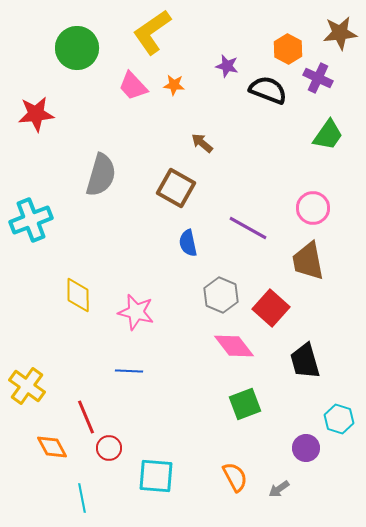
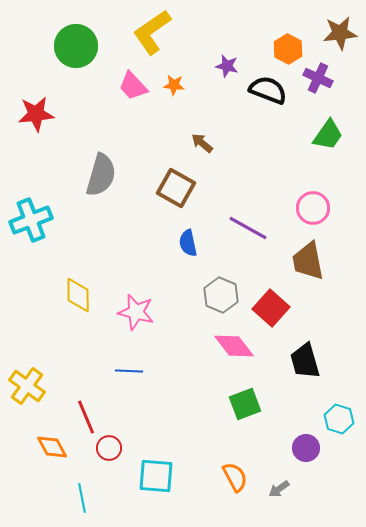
green circle: moved 1 px left, 2 px up
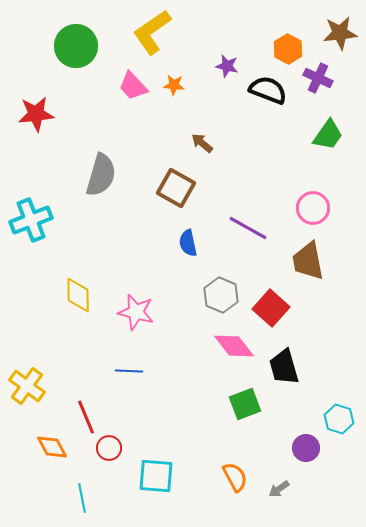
black trapezoid: moved 21 px left, 6 px down
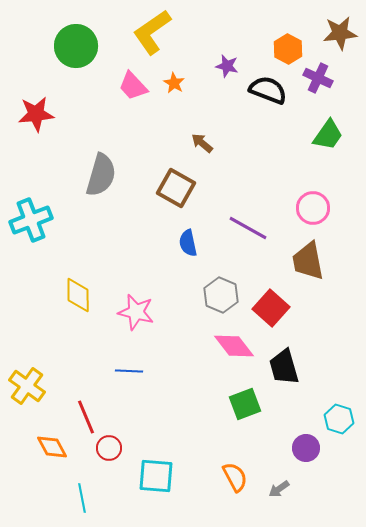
orange star: moved 2 px up; rotated 25 degrees clockwise
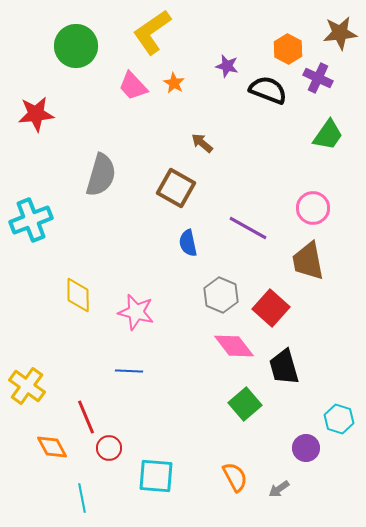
green square: rotated 20 degrees counterclockwise
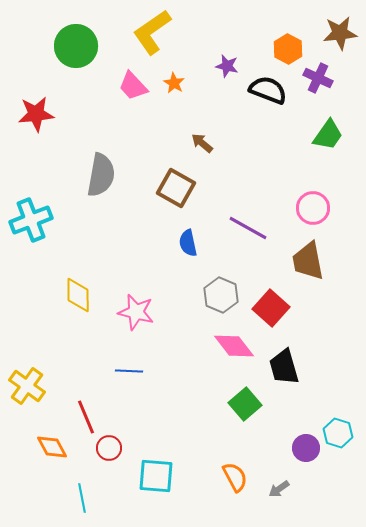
gray semicircle: rotated 6 degrees counterclockwise
cyan hexagon: moved 1 px left, 14 px down
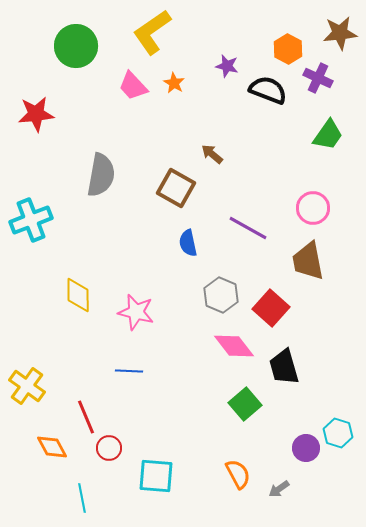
brown arrow: moved 10 px right, 11 px down
orange semicircle: moved 3 px right, 3 px up
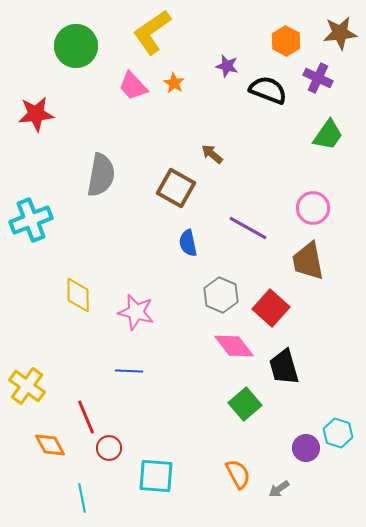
orange hexagon: moved 2 px left, 8 px up
orange diamond: moved 2 px left, 2 px up
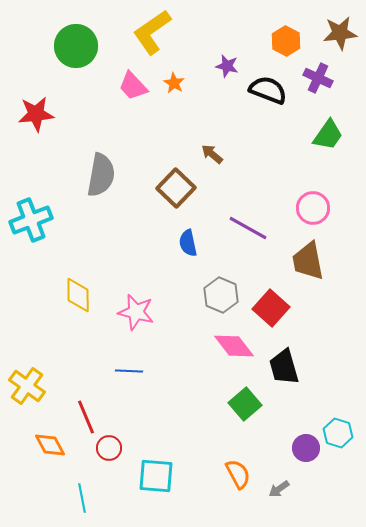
brown square: rotated 15 degrees clockwise
